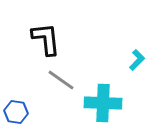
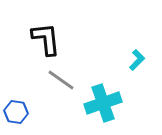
cyan cross: rotated 21 degrees counterclockwise
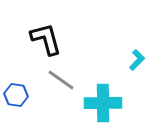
black L-shape: rotated 9 degrees counterclockwise
cyan cross: rotated 18 degrees clockwise
blue hexagon: moved 17 px up
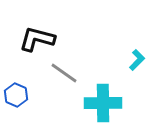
black L-shape: moved 9 px left; rotated 60 degrees counterclockwise
gray line: moved 3 px right, 7 px up
blue hexagon: rotated 15 degrees clockwise
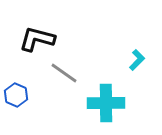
cyan cross: moved 3 px right
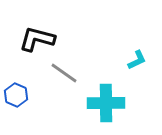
cyan L-shape: rotated 20 degrees clockwise
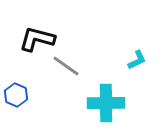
gray line: moved 2 px right, 7 px up
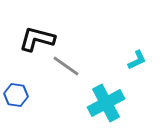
blue hexagon: rotated 15 degrees counterclockwise
cyan cross: rotated 27 degrees counterclockwise
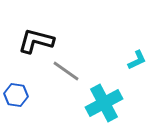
black L-shape: moved 1 px left, 2 px down
gray line: moved 5 px down
cyan cross: moved 2 px left
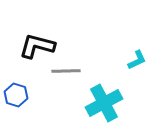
black L-shape: moved 1 px right, 5 px down
gray line: rotated 36 degrees counterclockwise
blue hexagon: rotated 10 degrees clockwise
